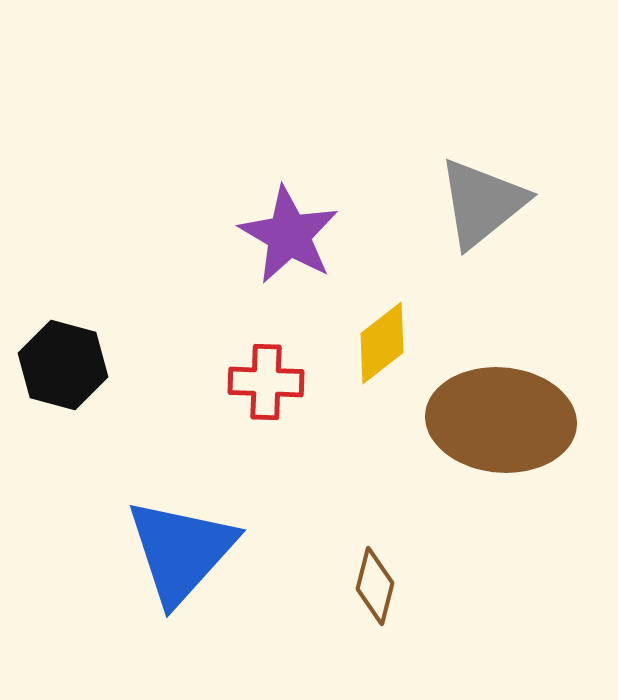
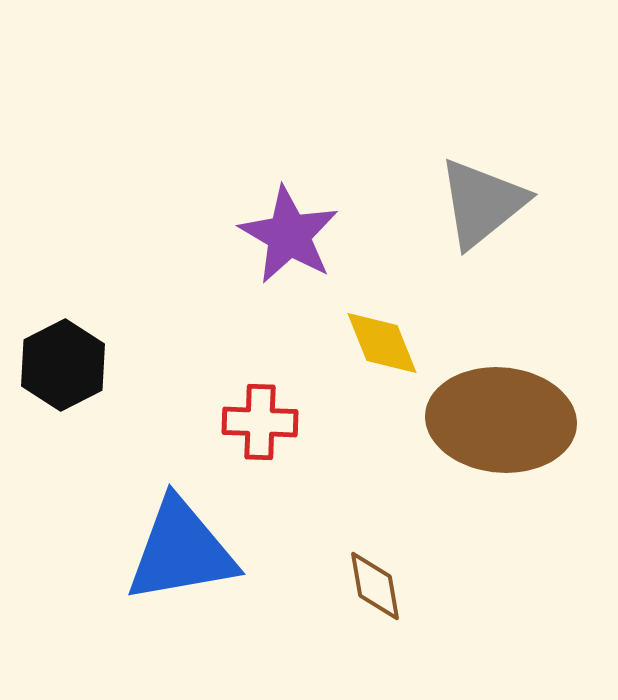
yellow diamond: rotated 74 degrees counterclockwise
black hexagon: rotated 18 degrees clockwise
red cross: moved 6 px left, 40 px down
blue triangle: rotated 38 degrees clockwise
brown diamond: rotated 24 degrees counterclockwise
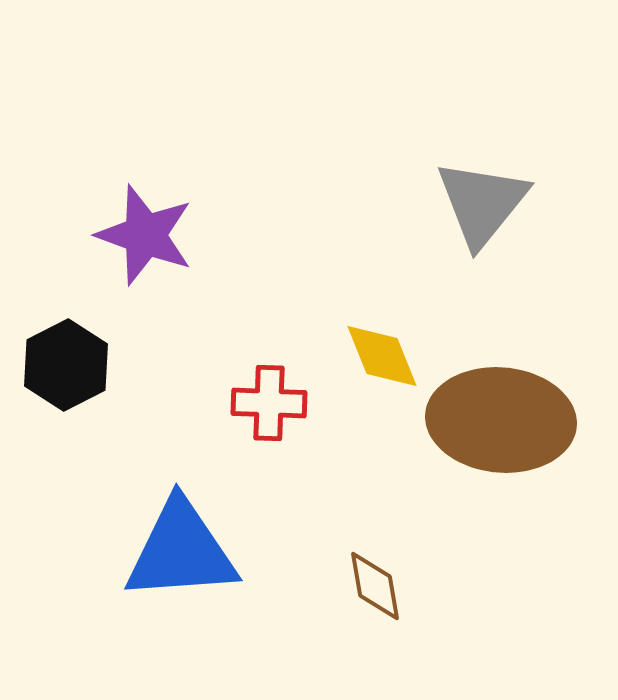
gray triangle: rotated 12 degrees counterclockwise
purple star: moved 144 px left; rotated 10 degrees counterclockwise
yellow diamond: moved 13 px down
black hexagon: moved 3 px right
red cross: moved 9 px right, 19 px up
blue triangle: rotated 6 degrees clockwise
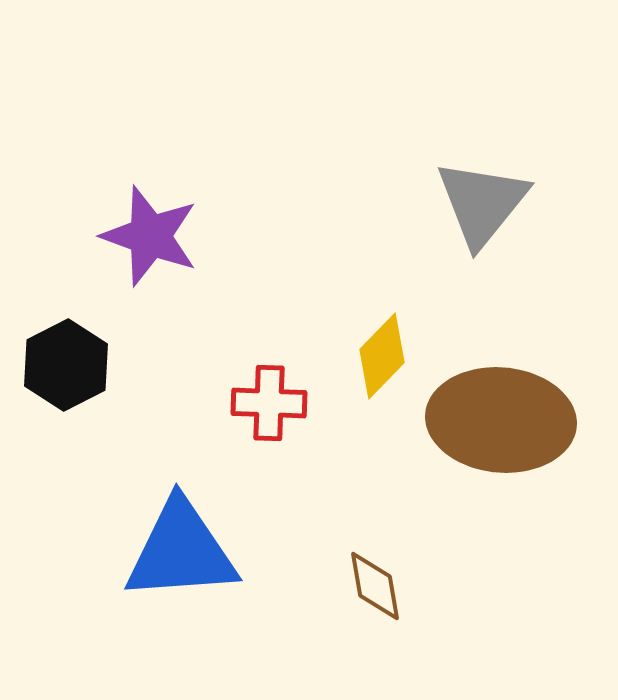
purple star: moved 5 px right, 1 px down
yellow diamond: rotated 66 degrees clockwise
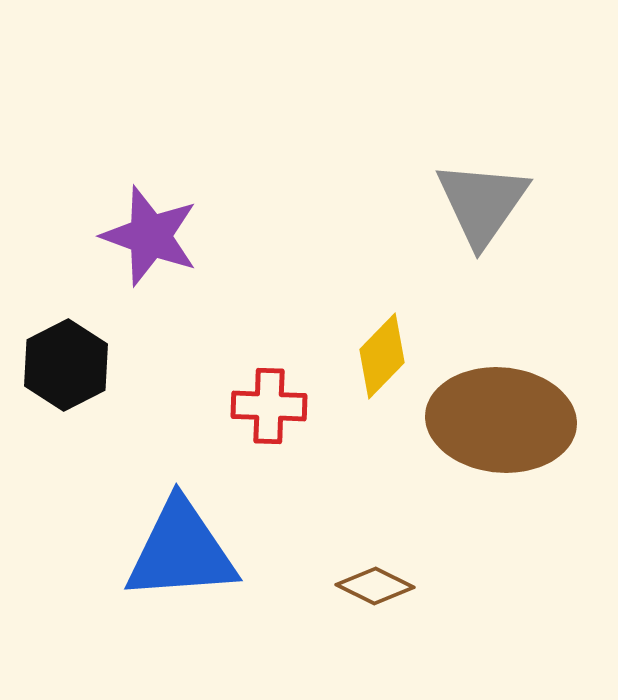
gray triangle: rotated 4 degrees counterclockwise
red cross: moved 3 px down
brown diamond: rotated 54 degrees counterclockwise
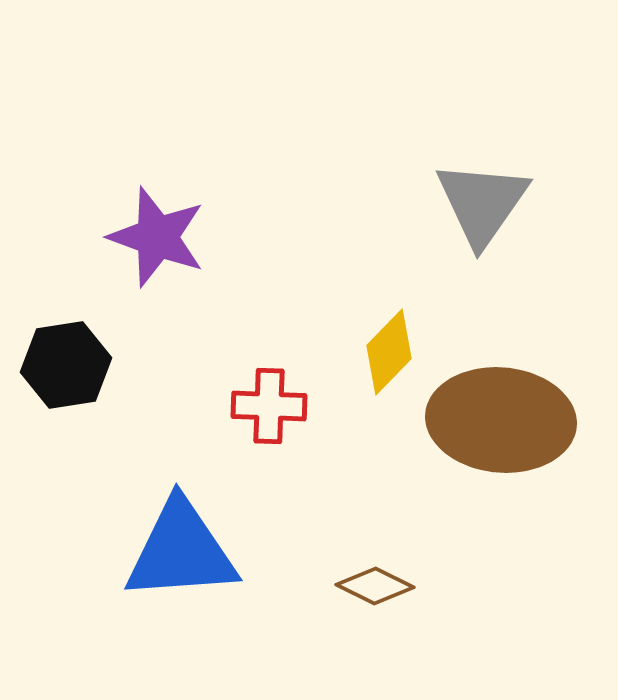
purple star: moved 7 px right, 1 px down
yellow diamond: moved 7 px right, 4 px up
black hexagon: rotated 18 degrees clockwise
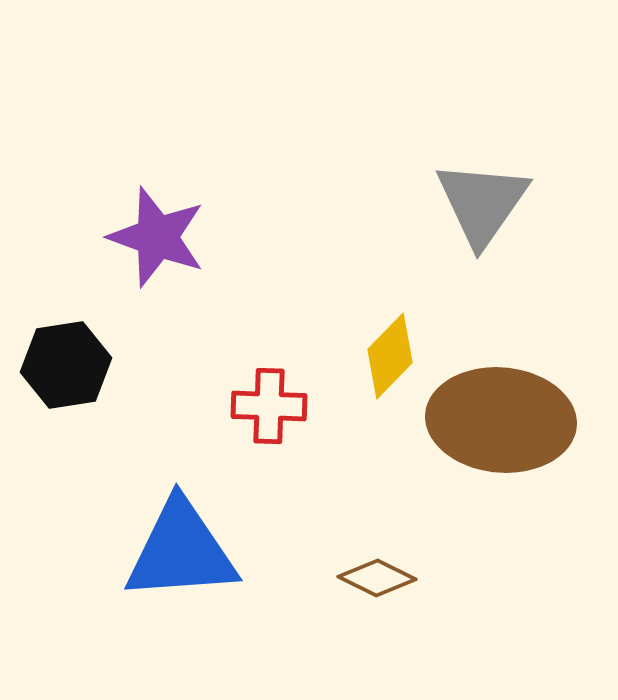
yellow diamond: moved 1 px right, 4 px down
brown diamond: moved 2 px right, 8 px up
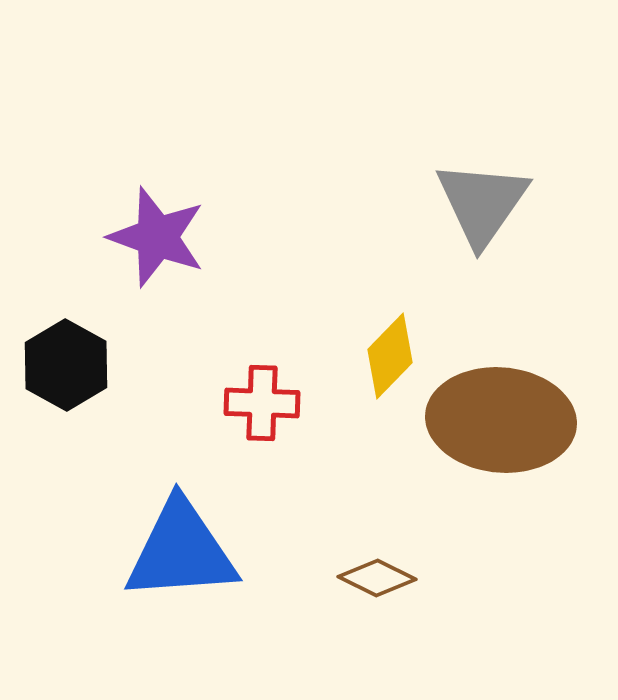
black hexagon: rotated 22 degrees counterclockwise
red cross: moved 7 px left, 3 px up
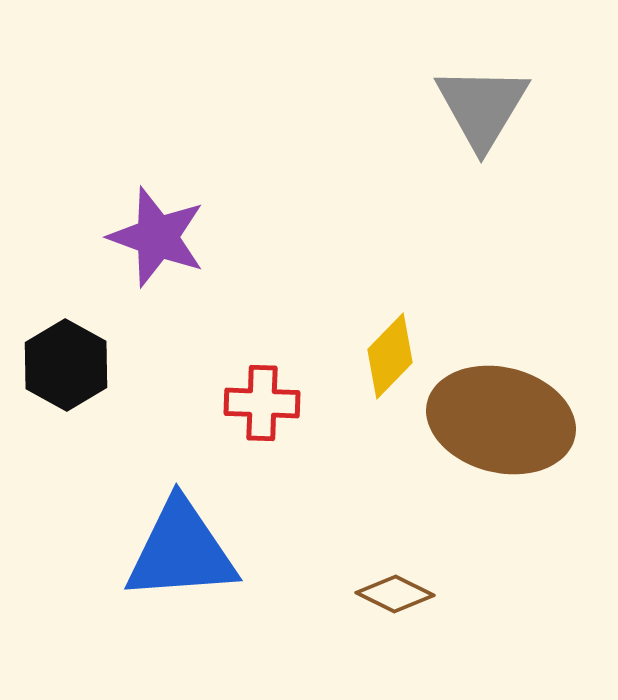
gray triangle: moved 96 px up; rotated 4 degrees counterclockwise
brown ellipse: rotated 9 degrees clockwise
brown diamond: moved 18 px right, 16 px down
